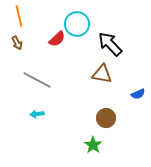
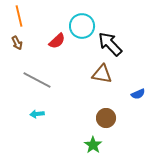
cyan circle: moved 5 px right, 2 px down
red semicircle: moved 2 px down
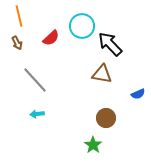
red semicircle: moved 6 px left, 3 px up
gray line: moved 2 px left; rotated 20 degrees clockwise
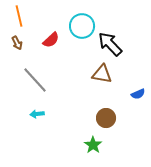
red semicircle: moved 2 px down
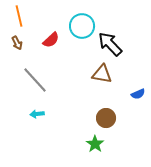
green star: moved 2 px right, 1 px up
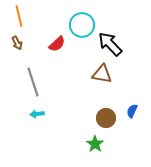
cyan circle: moved 1 px up
red semicircle: moved 6 px right, 4 px down
gray line: moved 2 px left, 2 px down; rotated 24 degrees clockwise
blue semicircle: moved 6 px left, 17 px down; rotated 136 degrees clockwise
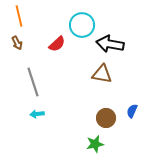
black arrow: rotated 36 degrees counterclockwise
green star: rotated 24 degrees clockwise
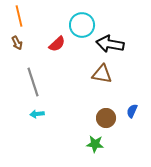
green star: rotated 18 degrees clockwise
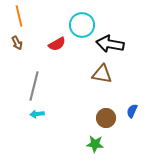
red semicircle: rotated 12 degrees clockwise
gray line: moved 1 px right, 4 px down; rotated 32 degrees clockwise
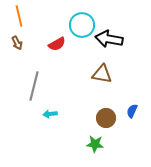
black arrow: moved 1 px left, 5 px up
cyan arrow: moved 13 px right
